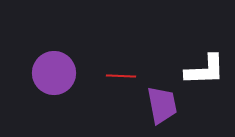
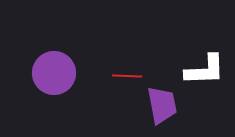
red line: moved 6 px right
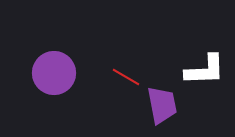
red line: moved 1 px left, 1 px down; rotated 28 degrees clockwise
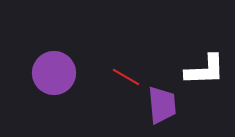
purple trapezoid: rotated 6 degrees clockwise
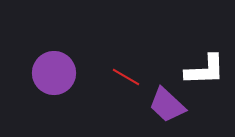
purple trapezoid: moved 5 px right; rotated 138 degrees clockwise
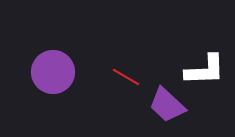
purple circle: moved 1 px left, 1 px up
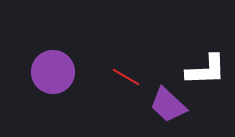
white L-shape: moved 1 px right
purple trapezoid: moved 1 px right
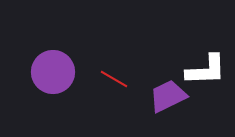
red line: moved 12 px left, 2 px down
purple trapezoid: moved 9 px up; rotated 111 degrees clockwise
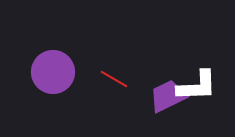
white L-shape: moved 9 px left, 16 px down
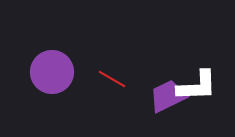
purple circle: moved 1 px left
red line: moved 2 px left
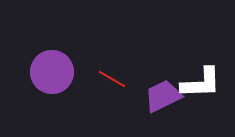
white L-shape: moved 4 px right, 3 px up
purple trapezoid: moved 5 px left
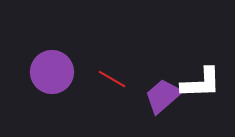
purple trapezoid: rotated 15 degrees counterclockwise
